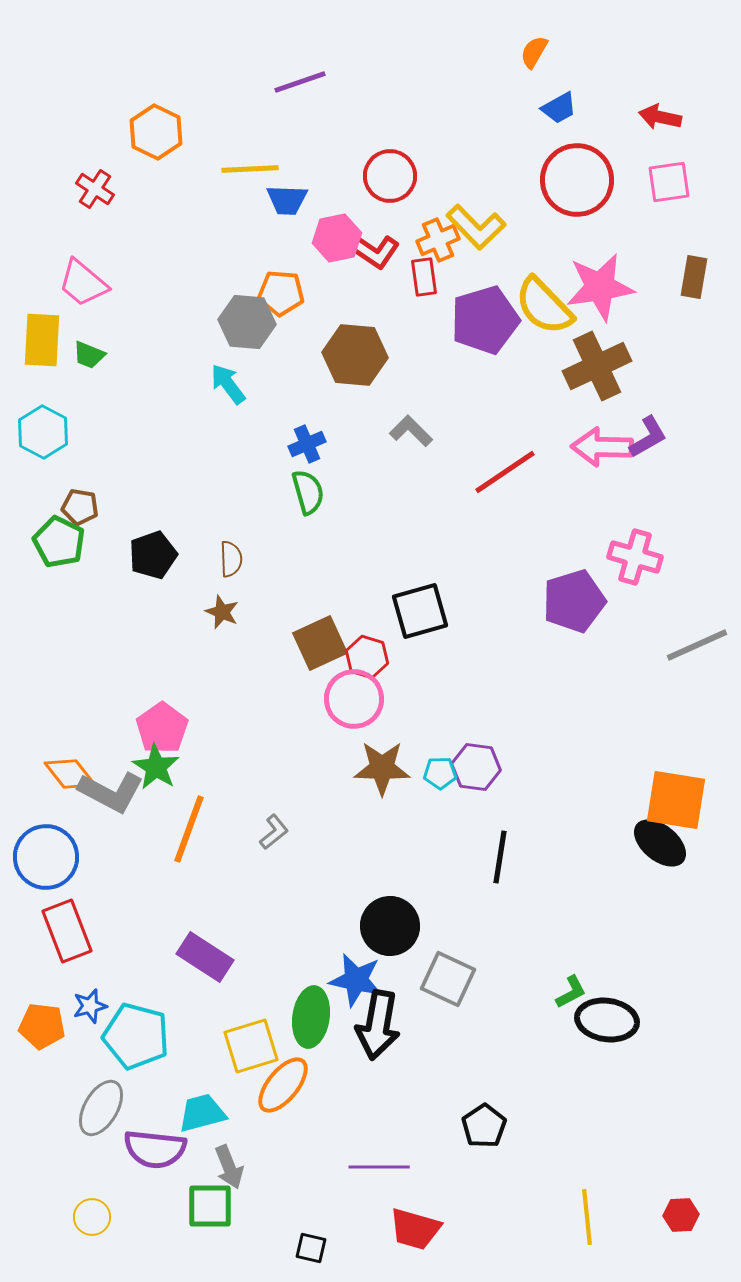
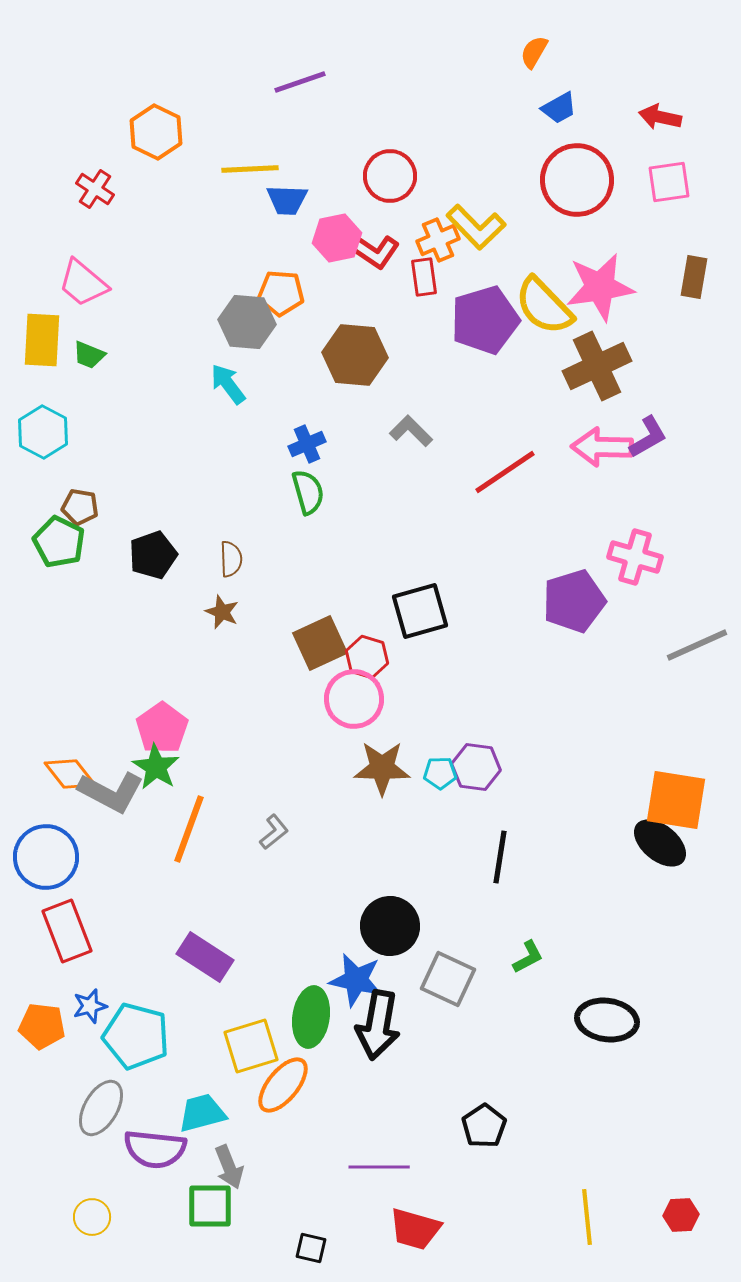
green L-shape at (571, 992): moved 43 px left, 35 px up
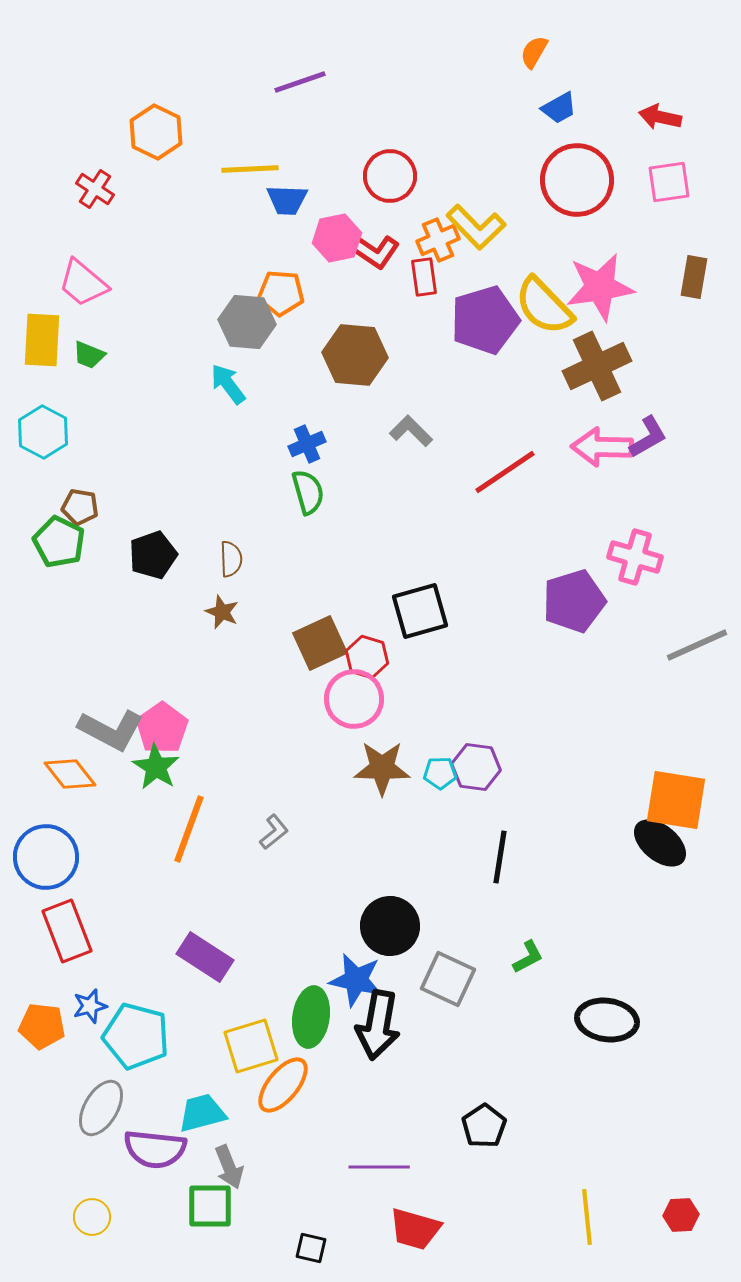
gray L-shape at (111, 792): moved 62 px up
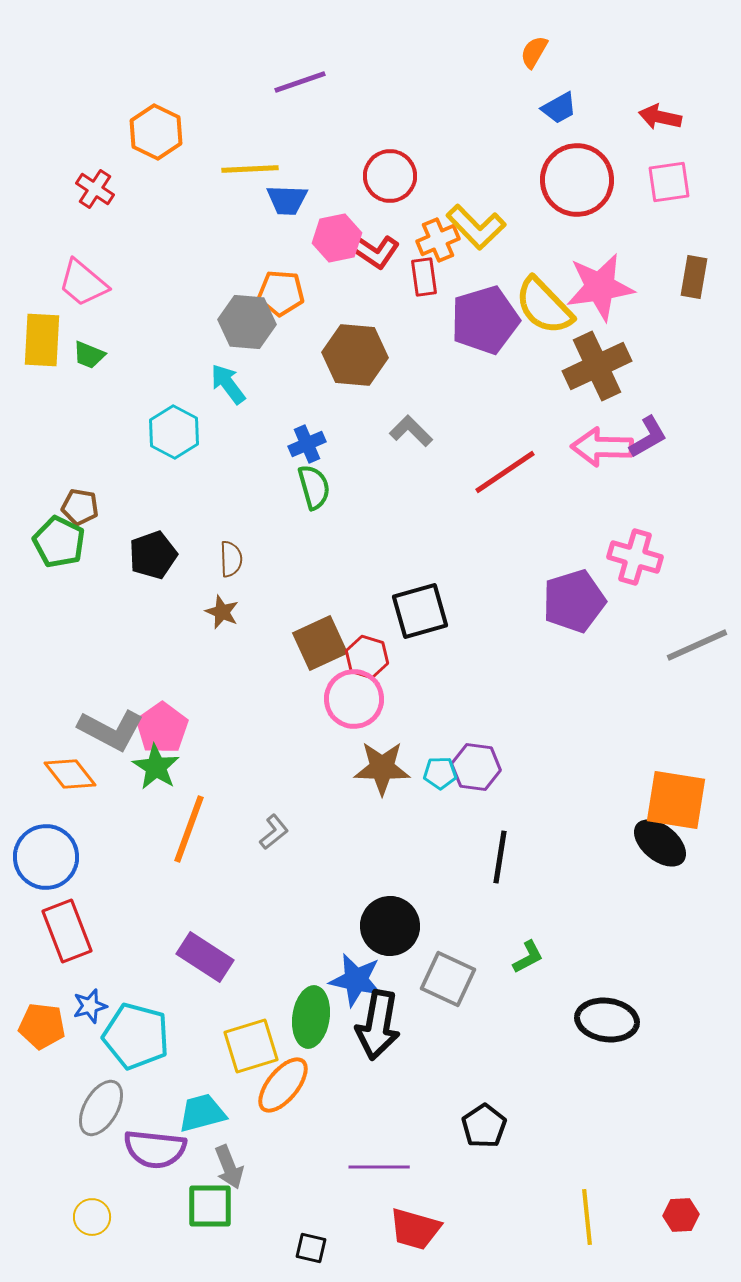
cyan hexagon at (43, 432): moved 131 px right
green semicircle at (308, 492): moved 6 px right, 5 px up
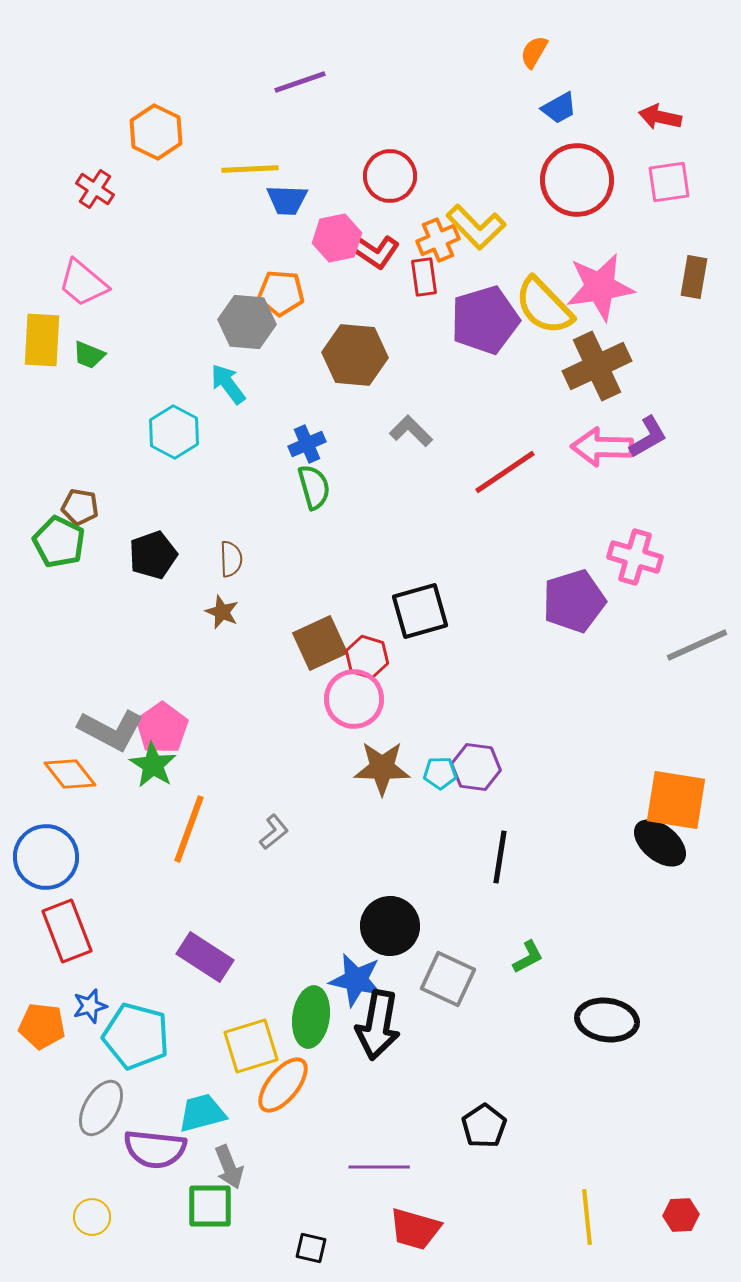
green star at (156, 767): moved 3 px left, 2 px up
